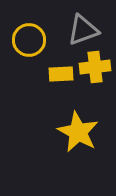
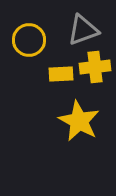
yellow star: moved 1 px right, 11 px up
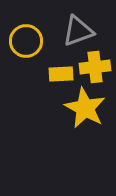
gray triangle: moved 5 px left, 1 px down
yellow circle: moved 3 px left, 1 px down
yellow star: moved 6 px right, 13 px up
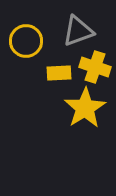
yellow cross: rotated 24 degrees clockwise
yellow rectangle: moved 2 px left, 1 px up
yellow star: rotated 12 degrees clockwise
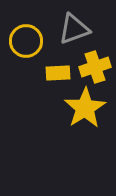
gray triangle: moved 4 px left, 2 px up
yellow cross: rotated 36 degrees counterclockwise
yellow rectangle: moved 1 px left
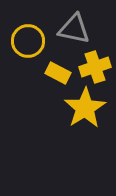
gray triangle: rotated 32 degrees clockwise
yellow circle: moved 2 px right
yellow rectangle: rotated 30 degrees clockwise
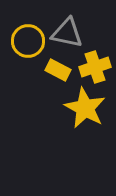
gray triangle: moved 7 px left, 4 px down
yellow rectangle: moved 3 px up
yellow star: rotated 12 degrees counterclockwise
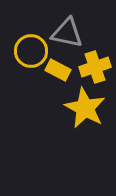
yellow circle: moved 3 px right, 10 px down
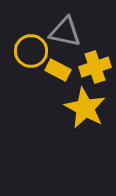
gray triangle: moved 2 px left, 1 px up
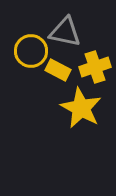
yellow star: moved 4 px left
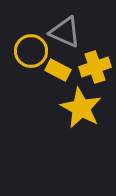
gray triangle: rotated 12 degrees clockwise
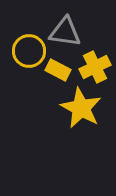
gray triangle: rotated 16 degrees counterclockwise
yellow circle: moved 2 px left
yellow cross: rotated 8 degrees counterclockwise
